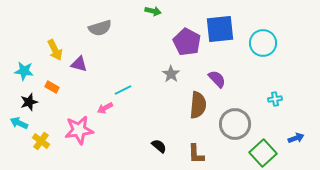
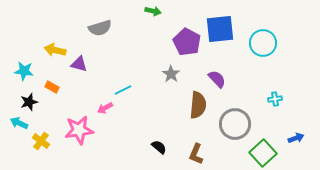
yellow arrow: rotated 130 degrees clockwise
black semicircle: moved 1 px down
brown L-shape: rotated 25 degrees clockwise
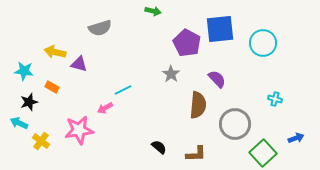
purple pentagon: moved 1 px down
yellow arrow: moved 2 px down
cyan cross: rotated 24 degrees clockwise
brown L-shape: rotated 115 degrees counterclockwise
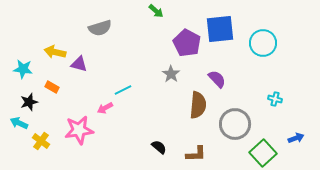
green arrow: moved 3 px right; rotated 28 degrees clockwise
cyan star: moved 1 px left, 2 px up
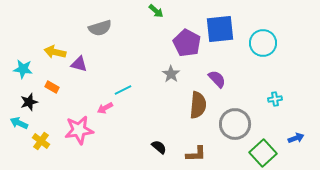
cyan cross: rotated 24 degrees counterclockwise
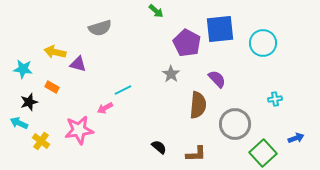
purple triangle: moved 1 px left
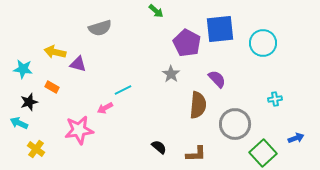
yellow cross: moved 5 px left, 8 px down
